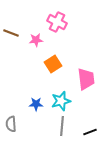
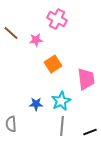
pink cross: moved 3 px up
brown line: rotated 21 degrees clockwise
cyan star: rotated 12 degrees counterclockwise
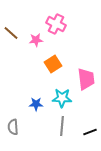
pink cross: moved 1 px left, 5 px down
cyan star: moved 1 px right, 3 px up; rotated 30 degrees clockwise
gray semicircle: moved 2 px right, 3 px down
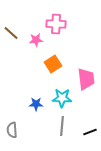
pink cross: rotated 24 degrees counterclockwise
gray semicircle: moved 1 px left, 3 px down
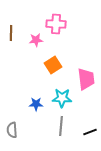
brown line: rotated 49 degrees clockwise
orange square: moved 1 px down
gray line: moved 1 px left
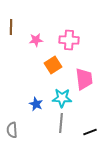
pink cross: moved 13 px right, 16 px down
brown line: moved 6 px up
pink trapezoid: moved 2 px left
blue star: rotated 24 degrees clockwise
gray line: moved 3 px up
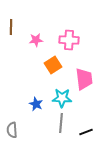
black line: moved 4 px left
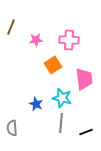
brown line: rotated 21 degrees clockwise
cyan star: rotated 12 degrees clockwise
gray semicircle: moved 2 px up
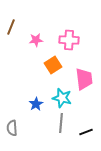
blue star: rotated 16 degrees clockwise
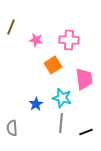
pink star: rotated 16 degrees clockwise
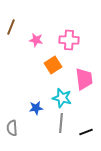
blue star: moved 4 px down; rotated 24 degrees clockwise
